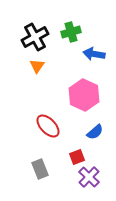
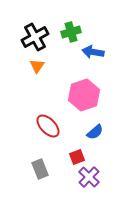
blue arrow: moved 1 px left, 2 px up
pink hexagon: rotated 16 degrees clockwise
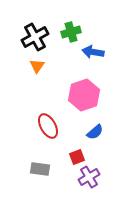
red ellipse: rotated 15 degrees clockwise
gray rectangle: rotated 60 degrees counterclockwise
purple cross: rotated 15 degrees clockwise
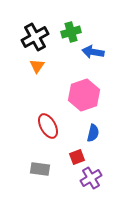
blue semicircle: moved 2 px left, 1 px down; rotated 36 degrees counterclockwise
purple cross: moved 2 px right, 1 px down
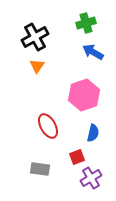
green cross: moved 15 px right, 9 px up
blue arrow: rotated 20 degrees clockwise
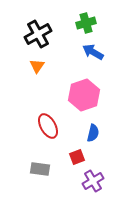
black cross: moved 3 px right, 3 px up
purple cross: moved 2 px right, 3 px down
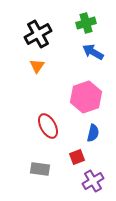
pink hexagon: moved 2 px right, 2 px down
